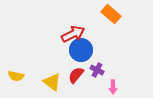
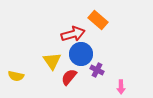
orange rectangle: moved 13 px left, 6 px down
red arrow: rotated 10 degrees clockwise
blue circle: moved 4 px down
red semicircle: moved 7 px left, 2 px down
yellow triangle: moved 21 px up; rotated 18 degrees clockwise
pink arrow: moved 8 px right
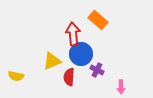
red arrow: rotated 80 degrees counterclockwise
yellow triangle: rotated 42 degrees clockwise
red semicircle: rotated 36 degrees counterclockwise
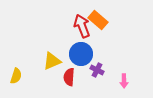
red arrow: moved 9 px right, 8 px up; rotated 15 degrees counterclockwise
yellow semicircle: rotated 84 degrees counterclockwise
pink arrow: moved 3 px right, 6 px up
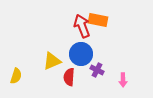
orange rectangle: rotated 30 degrees counterclockwise
pink arrow: moved 1 px left, 1 px up
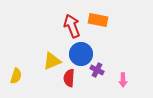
red arrow: moved 10 px left
red semicircle: moved 1 px down
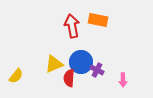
red arrow: rotated 10 degrees clockwise
blue circle: moved 8 px down
yellow triangle: moved 2 px right, 3 px down
yellow semicircle: rotated 21 degrees clockwise
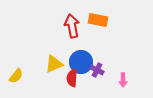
red semicircle: moved 3 px right
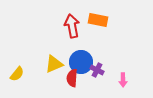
yellow semicircle: moved 1 px right, 2 px up
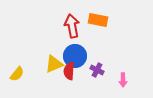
blue circle: moved 6 px left, 6 px up
red semicircle: moved 3 px left, 7 px up
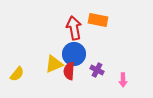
red arrow: moved 2 px right, 2 px down
blue circle: moved 1 px left, 2 px up
